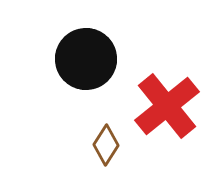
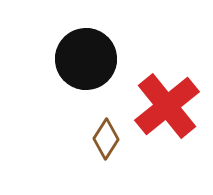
brown diamond: moved 6 px up
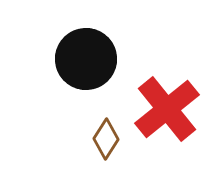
red cross: moved 3 px down
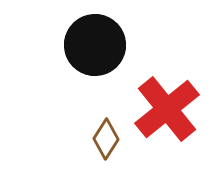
black circle: moved 9 px right, 14 px up
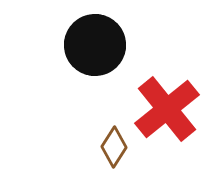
brown diamond: moved 8 px right, 8 px down
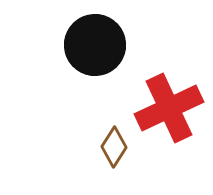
red cross: moved 2 px right, 1 px up; rotated 14 degrees clockwise
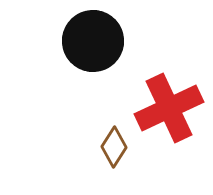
black circle: moved 2 px left, 4 px up
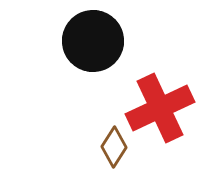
red cross: moved 9 px left
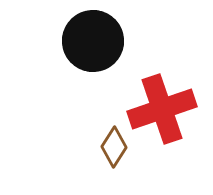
red cross: moved 2 px right, 1 px down; rotated 6 degrees clockwise
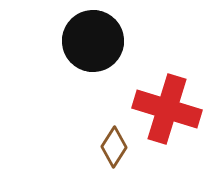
red cross: moved 5 px right; rotated 36 degrees clockwise
